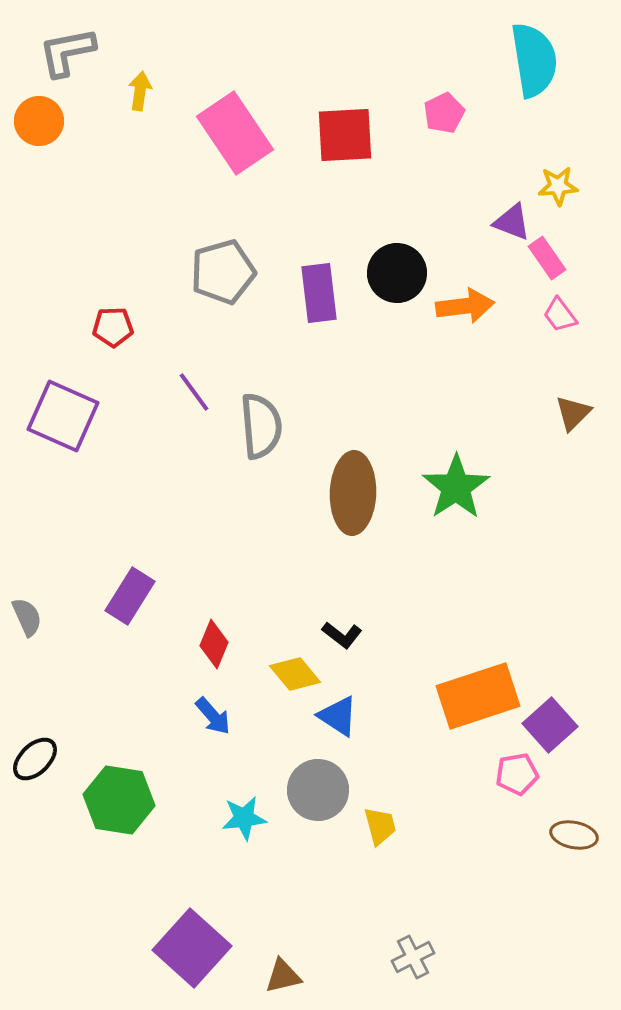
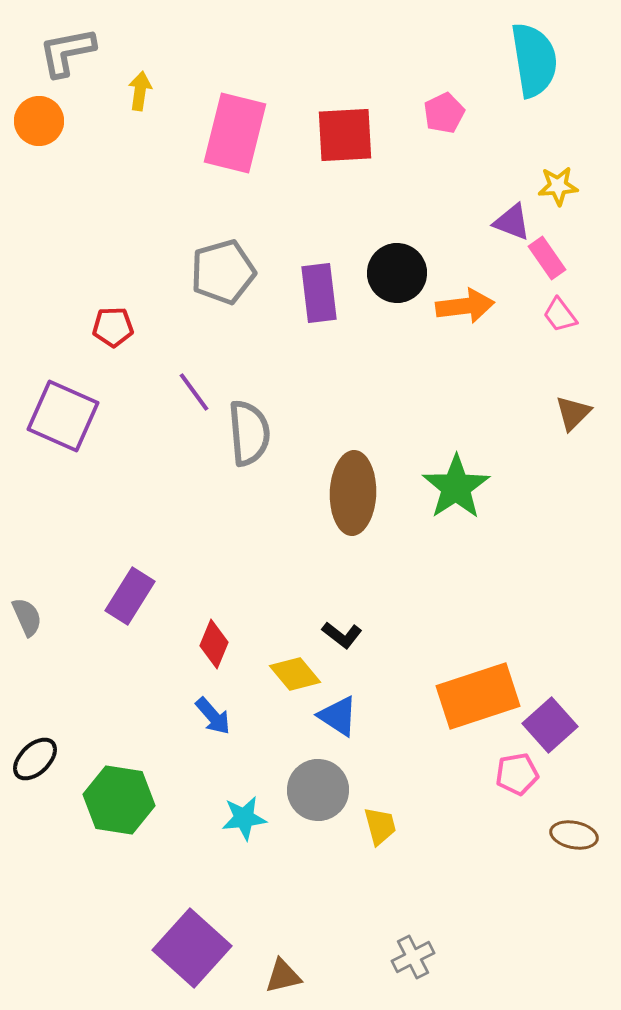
pink rectangle at (235, 133): rotated 48 degrees clockwise
gray semicircle at (261, 426): moved 12 px left, 7 px down
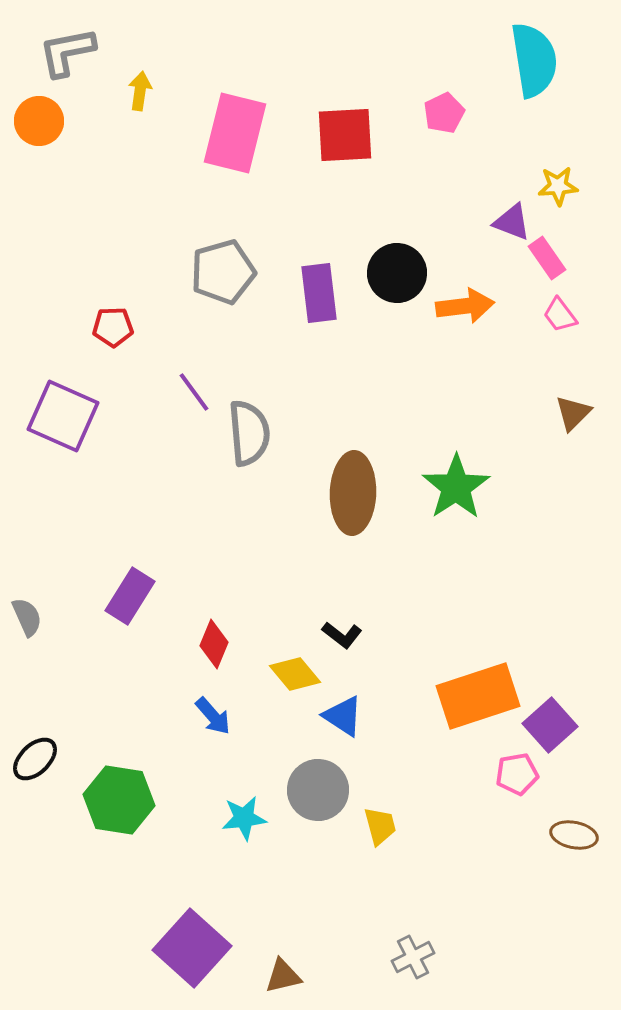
blue triangle at (338, 716): moved 5 px right
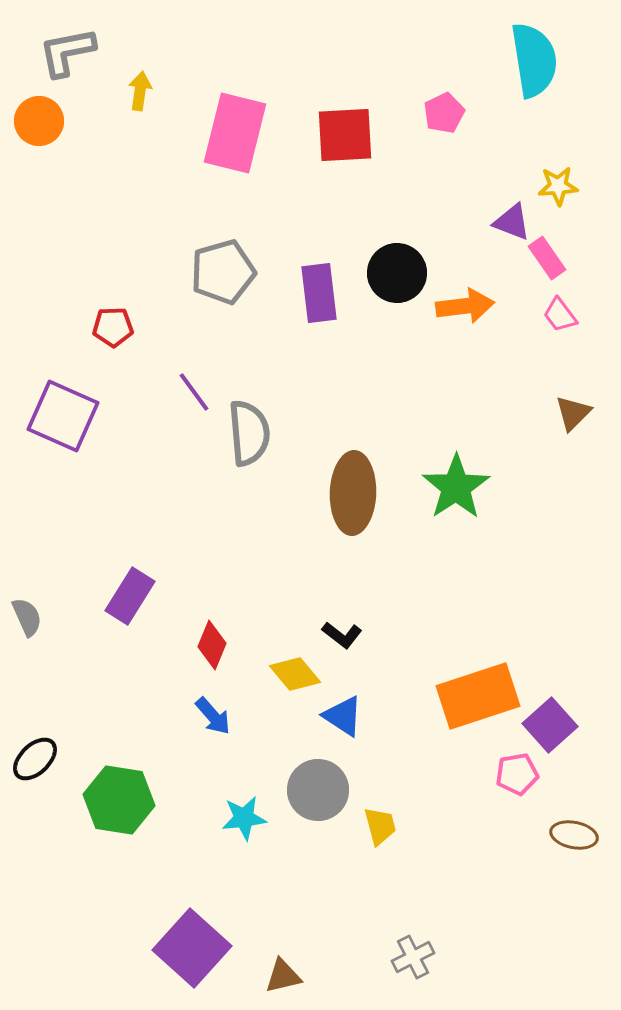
red diamond at (214, 644): moved 2 px left, 1 px down
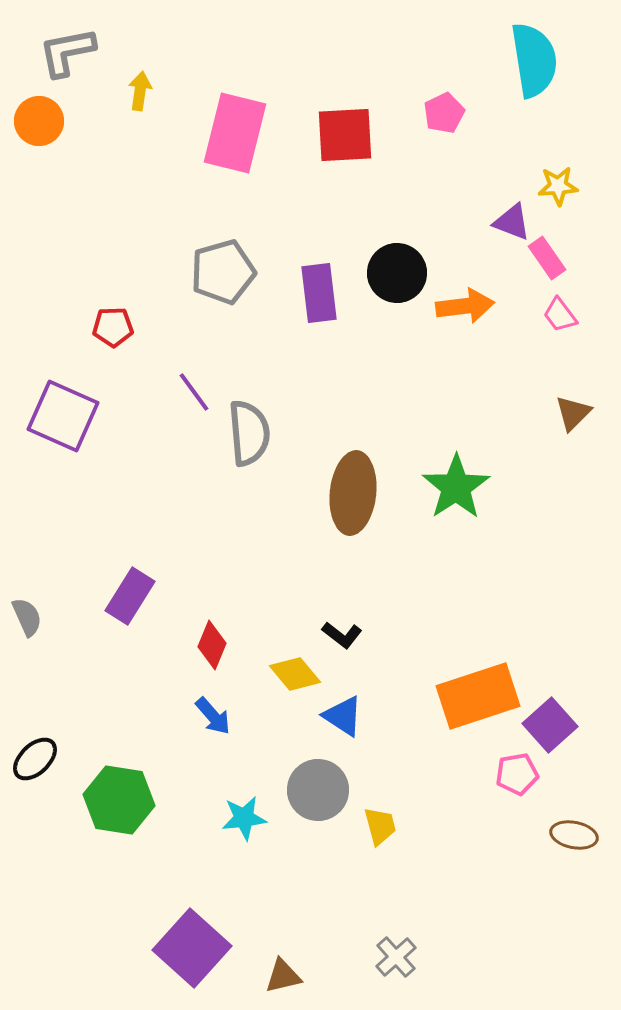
brown ellipse at (353, 493): rotated 4 degrees clockwise
gray cross at (413, 957): moved 17 px left; rotated 15 degrees counterclockwise
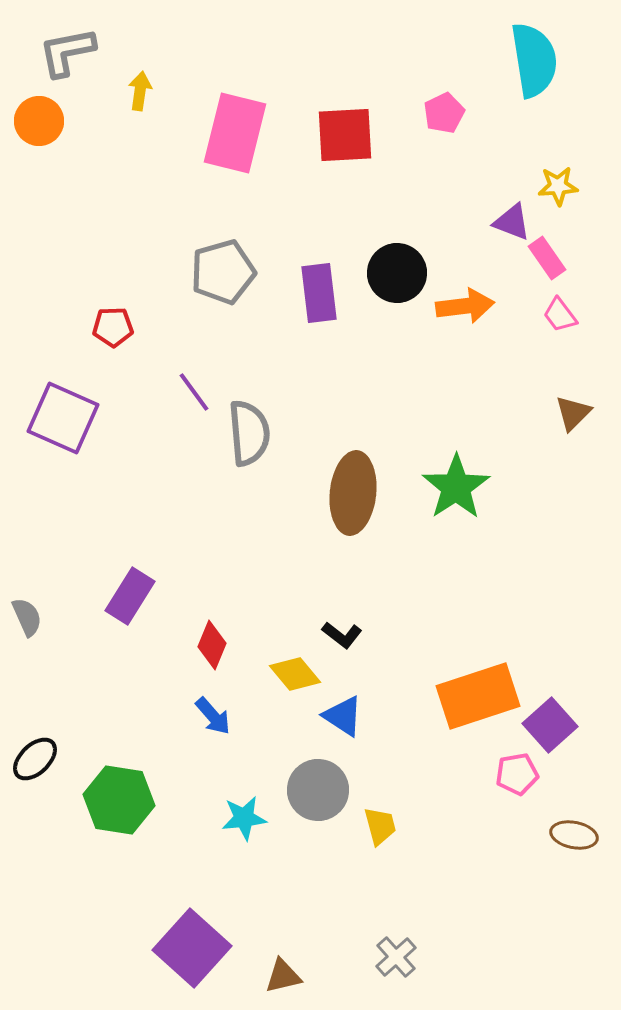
purple square at (63, 416): moved 2 px down
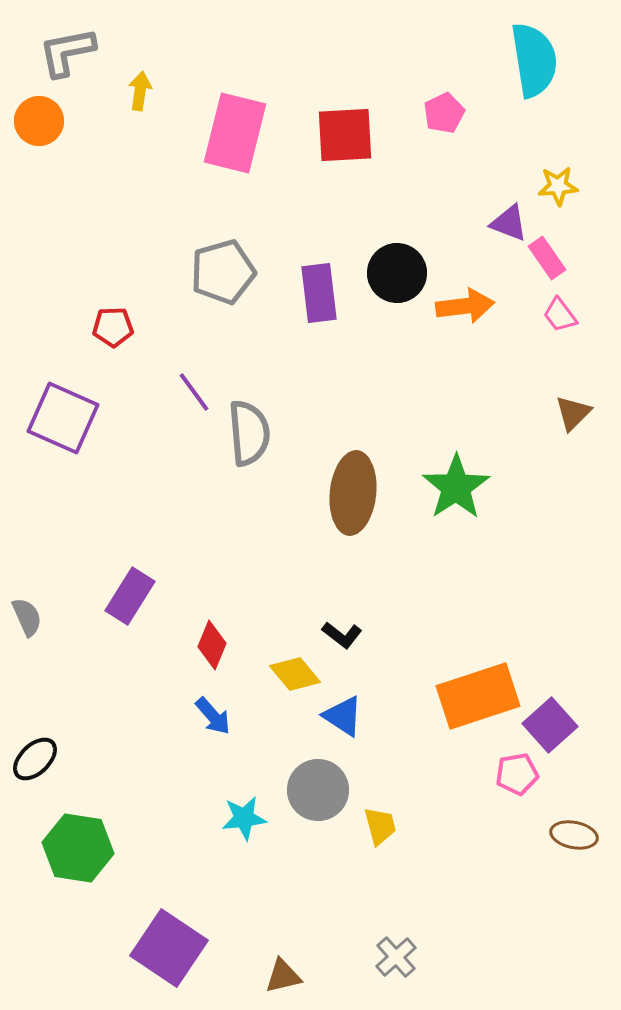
purple triangle at (512, 222): moved 3 px left, 1 px down
green hexagon at (119, 800): moved 41 px left, 48 px down
purple square at (192, 948): moved 23 px left; rotated 8 degrees counterclockwise
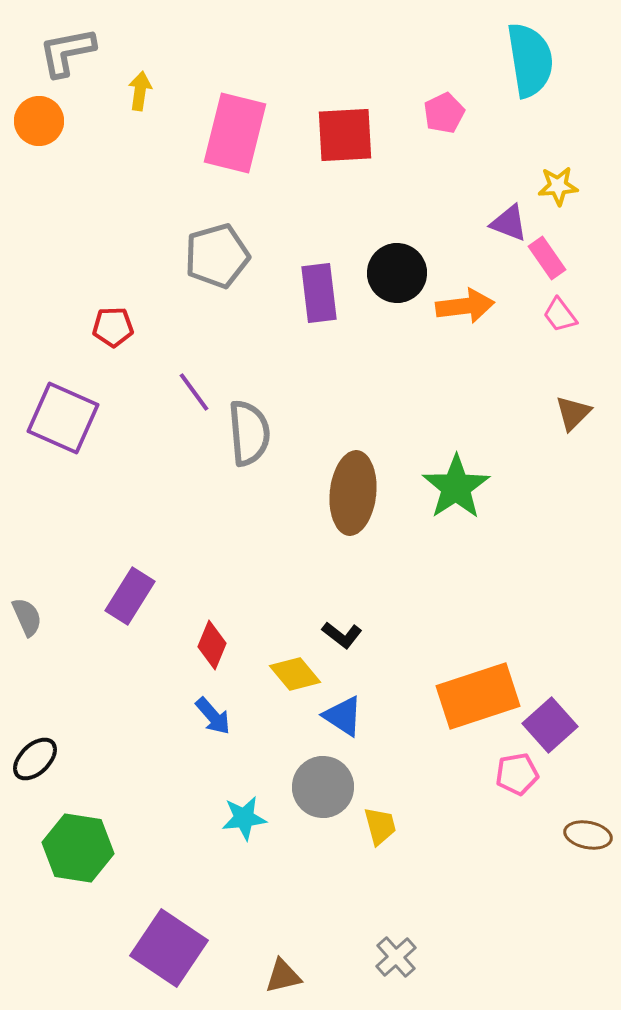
cyan semicircle at (534, 60): moved 4 px left
gray pentagon at (223, 272): moved 6 px left, 16 px up
gray circle at (318, 790): moved 5 px right, 3 px up
brown ellipse at (574, 835): moved 14 px right
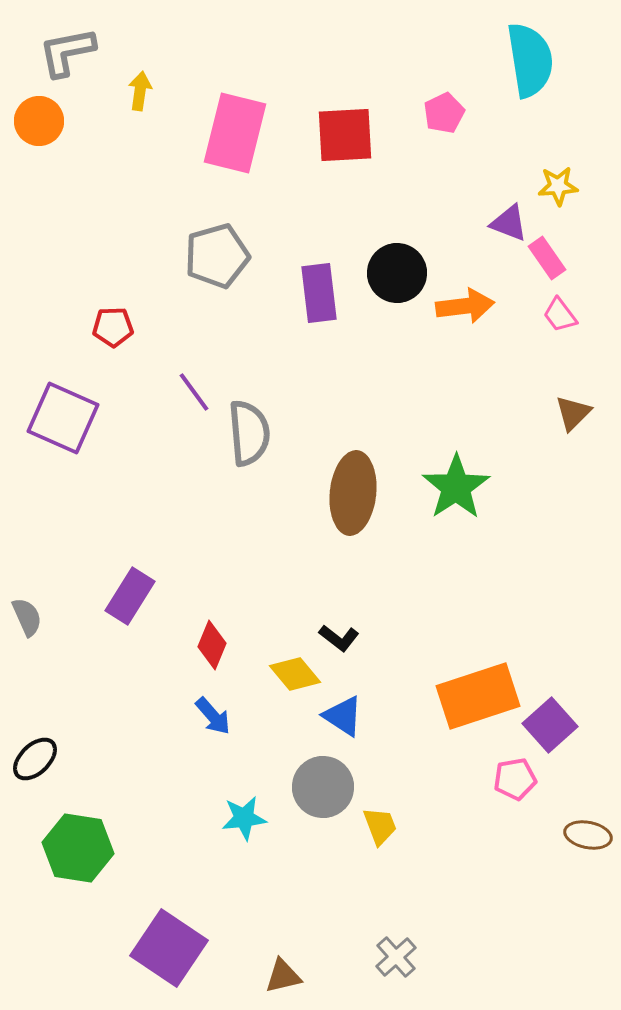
black L-shape at (342, 635): moved 3 px left, 3 px down
pink pentagon at (517, 774): moved 2 px left, 5 px down
yellow trapezoid at (380, 826): rotated 6 degrees counterclockwise
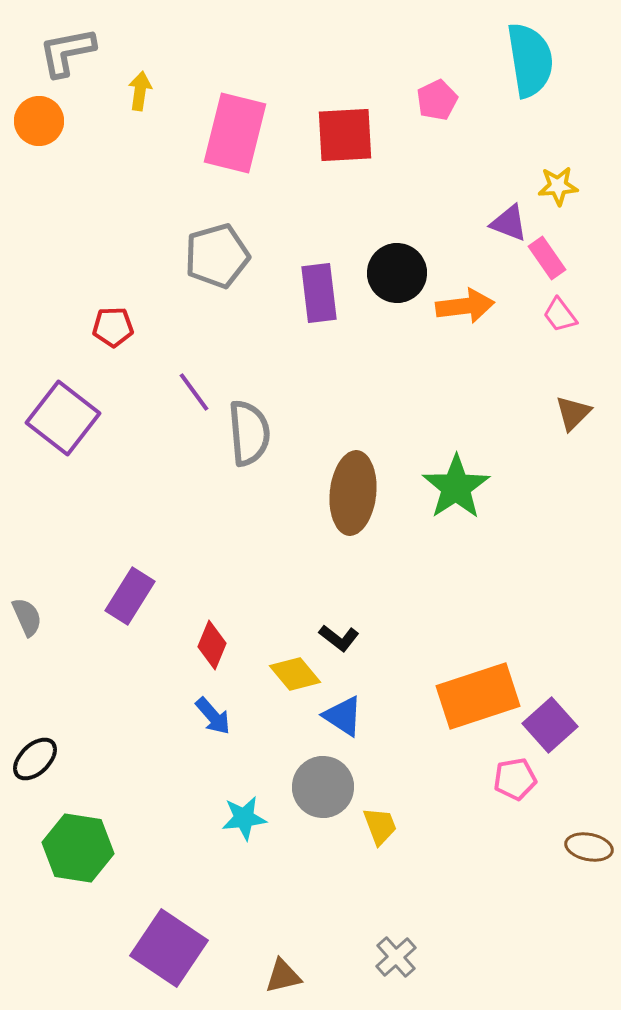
pink pentagon at (444, 113): moved 7 px left, 13 px up
purple square at (63, 418): rotated 14 degrees clockwise
brown ellipse at (588, 835): moved 1 px right, 12 px down
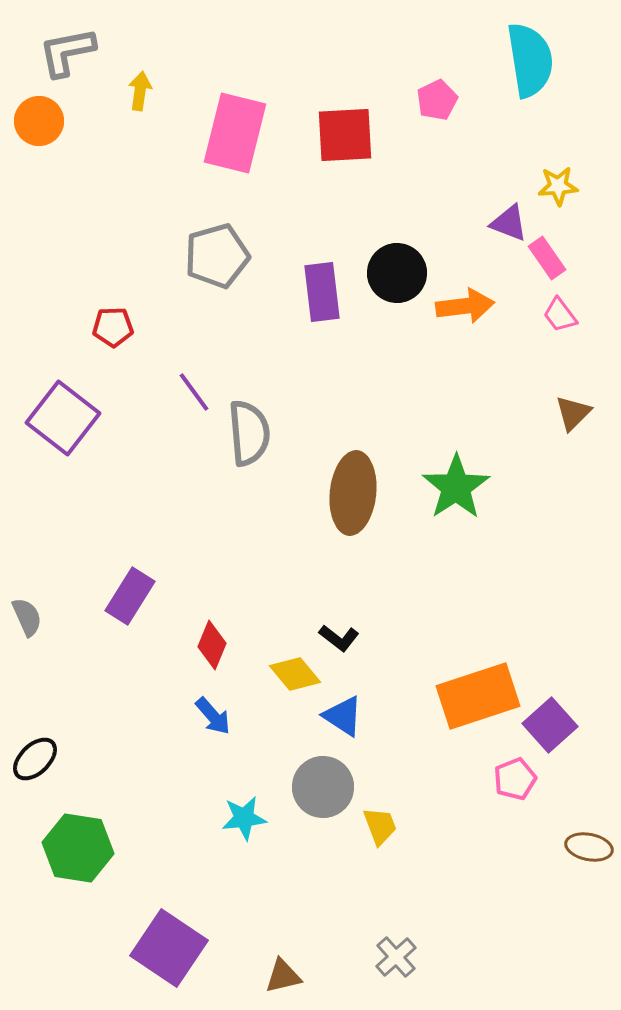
purple rectangle at (319, 293): moved 3 px right, 1 px up
pink pentagon at (515, 779): rotated 12 degrees counterclockwise
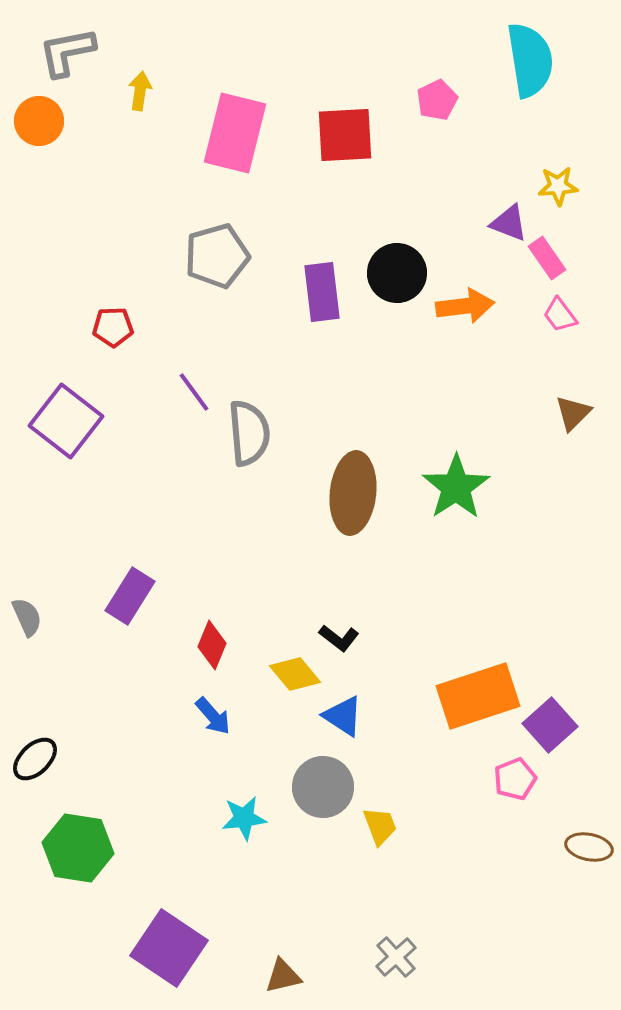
purple square at (63, 418): moved 3 px right, 3 px down
